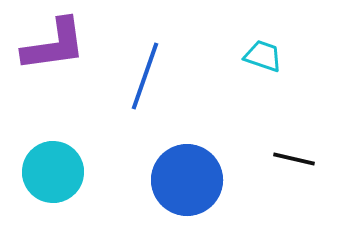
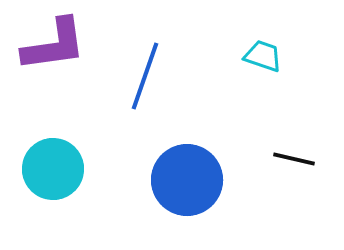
cyan circle: moved 3 px up
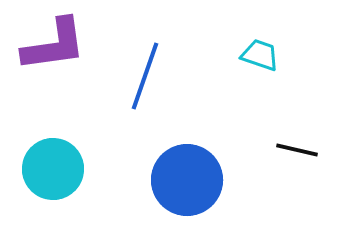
cyan trapezoid: moved 3 px left, 1 px up
black line: moved 3 px right, 9 px up
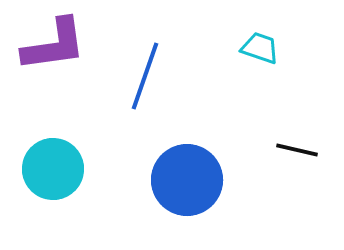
cyan trapezoid: moved 7 px up
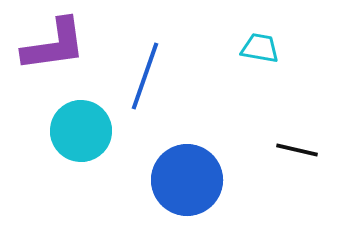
cyan trapezoid: rotated 9 degrees counterclockwise
cyan circle: moved 28 px right, 38 px up
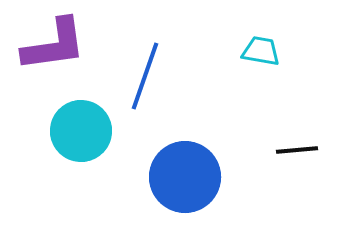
cyan trapezoid: moved 1 px right, 3 px down
black line: rotated 18 degrees counterclockwise
blue circle: moved 2 px left, 3 px up
